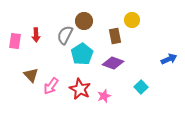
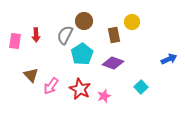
yellow circle: moved 2 px down
brown rectangle: moved 1 px left, 1 px up
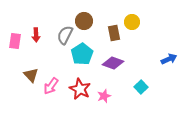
brown rectangle: moved 2 px up
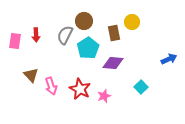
cyan pentagon: moved 6 px right, 6 px up
purple diamond: rotated 15 degrees counterclockwise
pink arrow: rotated 54 degrees counterclockwise
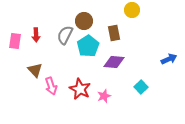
yellow circle: moved 12 px up
cyan pentagon: moved 2 px up
purple diamond: moved 1 px right, 1 px up
brown triangle: moved 4 px right, 5 px up
